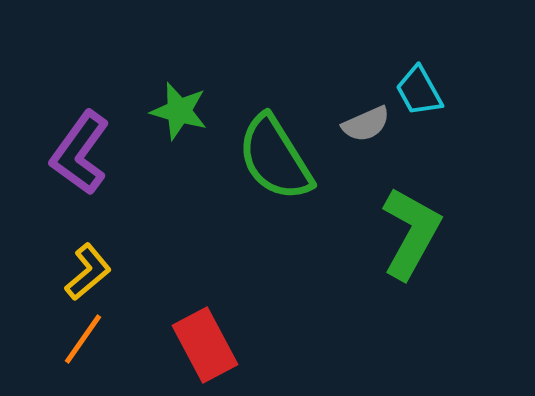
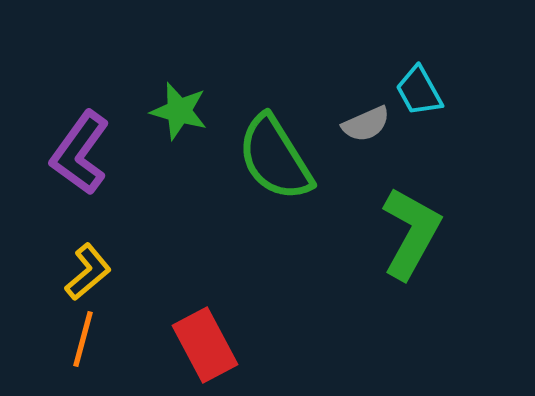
orange line: rotated 20 degrees counterclockwise
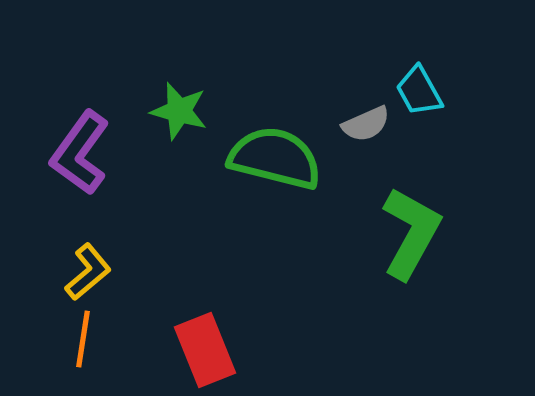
green semicircle: rotated 136 degrees clockwise
orange line: rotated 6 degrees counterclockwise
red rectangle: moved 5 px down; rotated 6 degrees clockwise
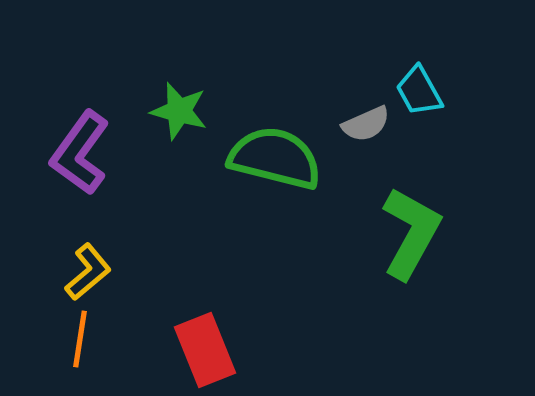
orange line: moved 3 px left
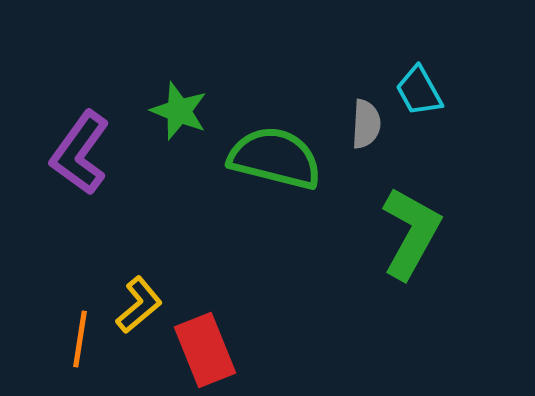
green star: rotated 6 degrees clockwise
gray semicircle: rotated 63 degrees counterclockwise
yellow L-shape: moved 51 px right, 33 px down
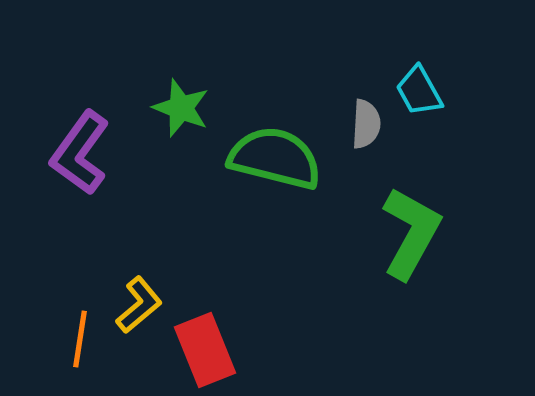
green star: moved 2 px right, 3 px up
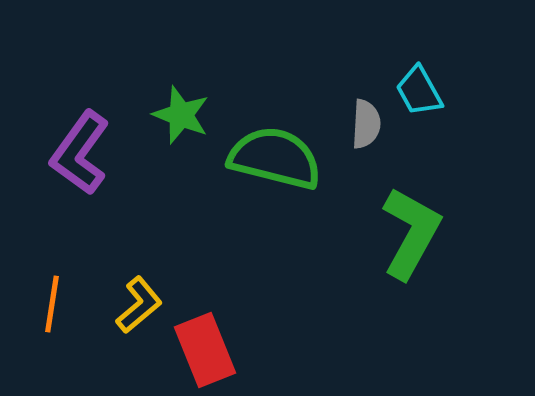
green star: moved 7 px down
orange line: moved 28 px left, 35 px up
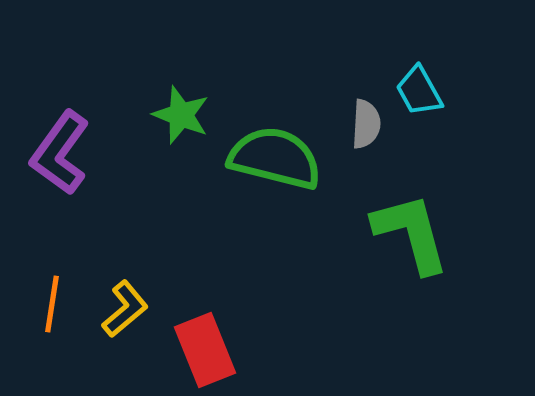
purple L-shape: moved 20 px left
green L-shape: rotated 44 degrees counterclockwise
yellow L-shape: moved 14 px left, 4 px down
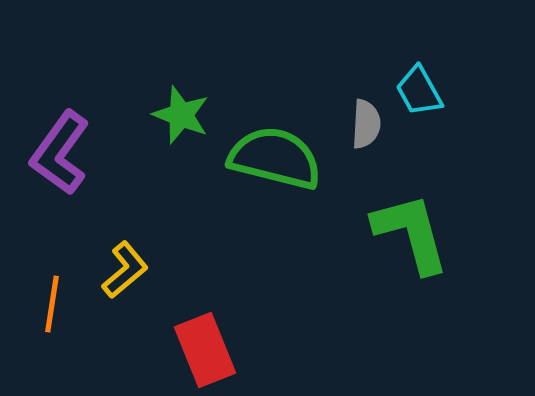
yellow L-shape: moved 39 px up
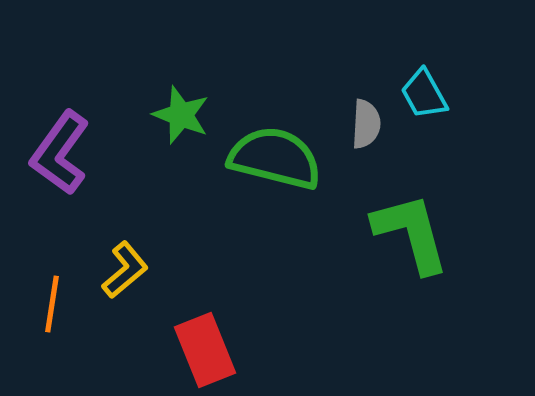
cyan trapezoid: moved 5 px right, 3 px down
